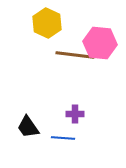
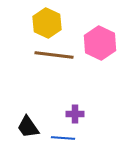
pink hexagon: rotated 20 degrees clockwise
brown line: moved 21 px left
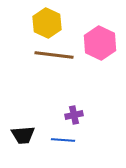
purple cross: moved 1 px left, 1 px down; rotated 12 degrees counterclockwise
black trapezoid: moved 5 px left, 8 px down; rotated 60 degrees counterclockwise
blue line: moved 2 px down
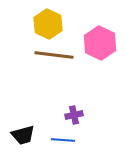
yellow hexagon: moved 1 px right, 1 px down
black trapezoid: rotated 10 degrees counterclockwise
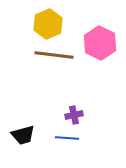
yellow hexagon: rotated 12 degrees clockwise
blue line: moved 4 px right, 2 px up
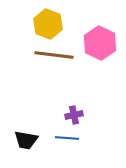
yellow hexagon: rotated 16 degrees counterclockwise
black trapezoid: moved 3 px right, 5 px down; rotated 25 degrees clockwise
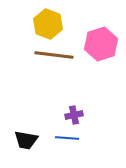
pink hexagon: moved 1 px right, 1 px down; rotated 16 degrees clockwise
